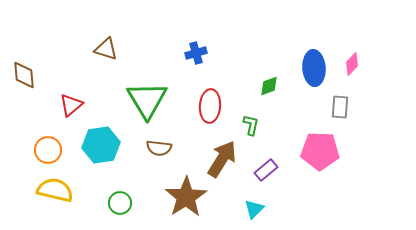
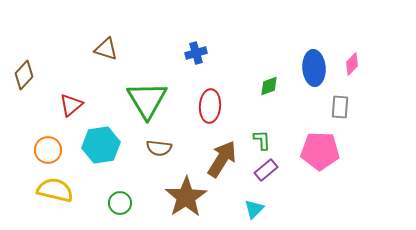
brown diamond: rotated 48 degrees clockwise
green L-shape: moved 11 px right, 15 px down; rotated 15 degrees counterclockwise
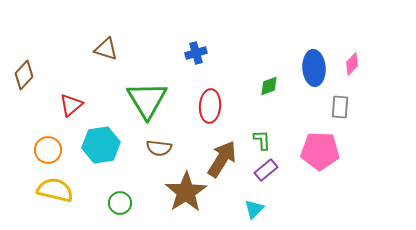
brown star: moved 5 px up
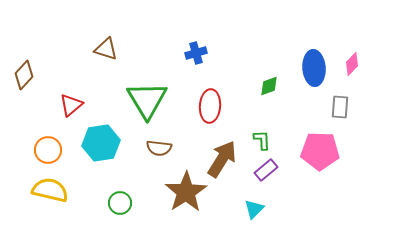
cyan hexagon: moved 2 px up
yellow semicircle: moved 5 px left
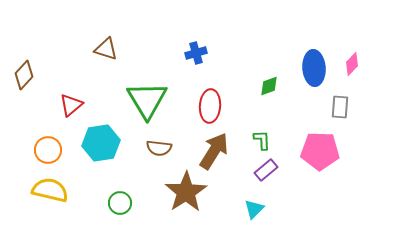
brown arrow: moved 8 px left, 8 px up
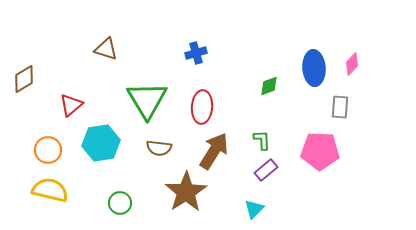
brown diamond: moved 4 px down; rotated 16 degrees clockwise
red ellipse: moved 8 px left, 1 px down
